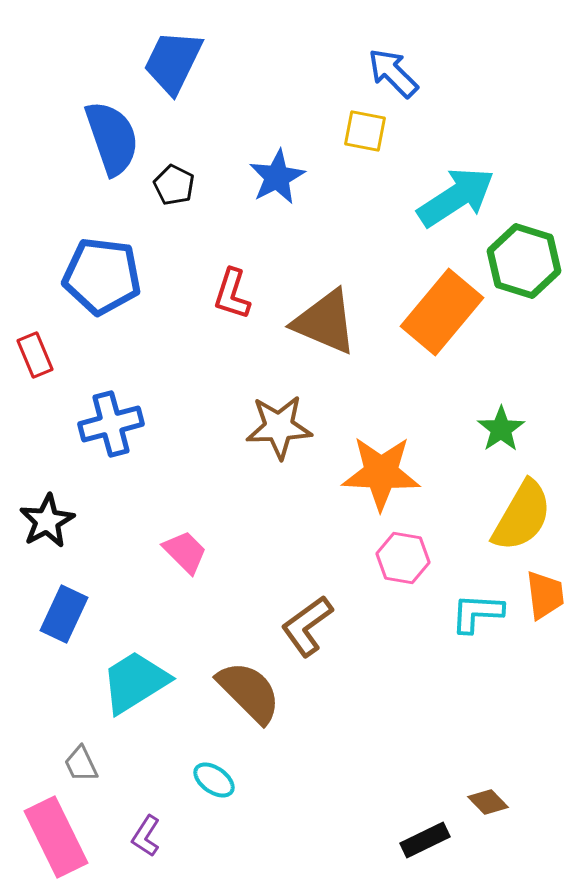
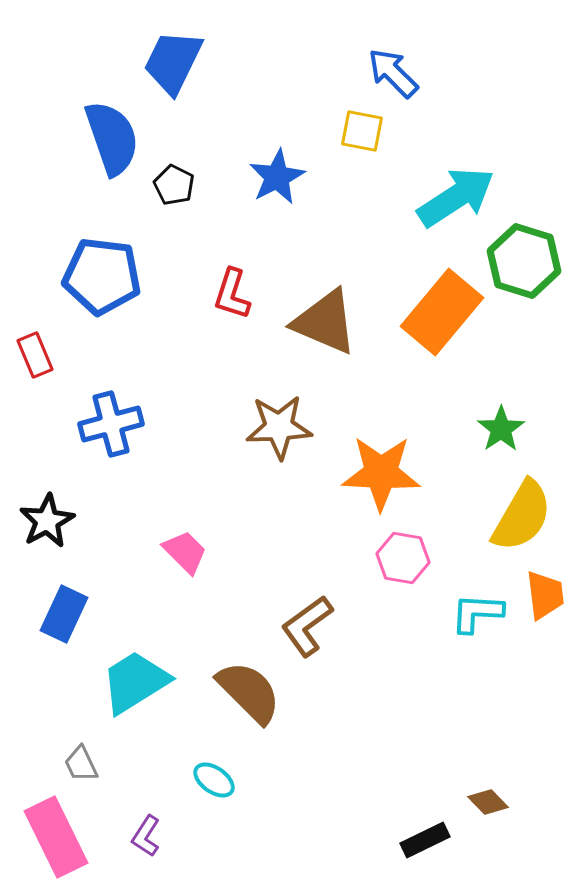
yellow square: moved 3 px left
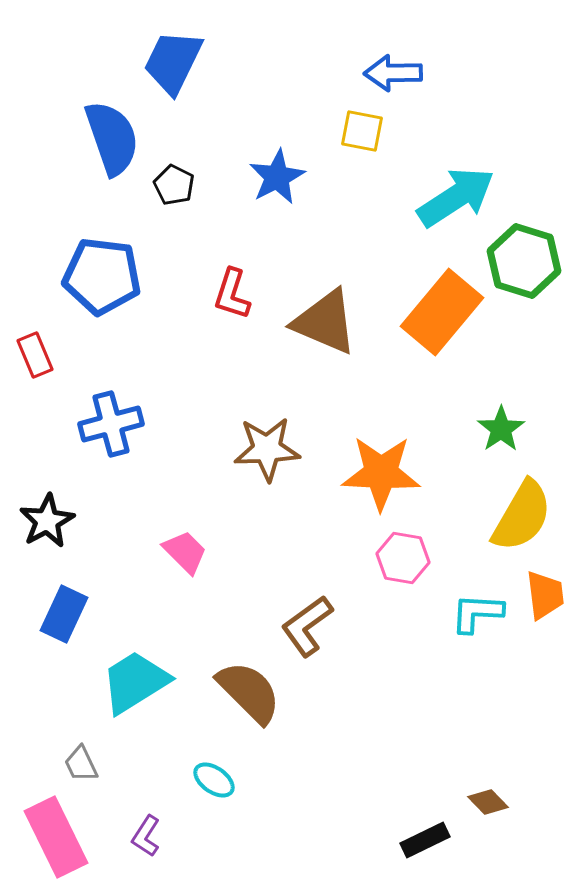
blue arrow: rotated 46 degrees counterclockwise
brown star: moved 12 px left, 22 px down
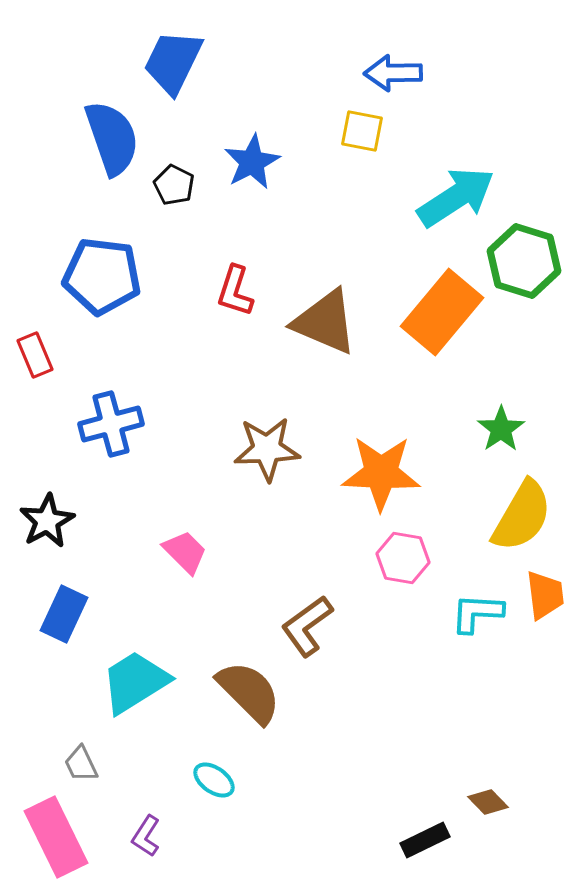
blue star: moved 25 px left, 15 px up
red L-shape: moved 3 px right, 3 px up
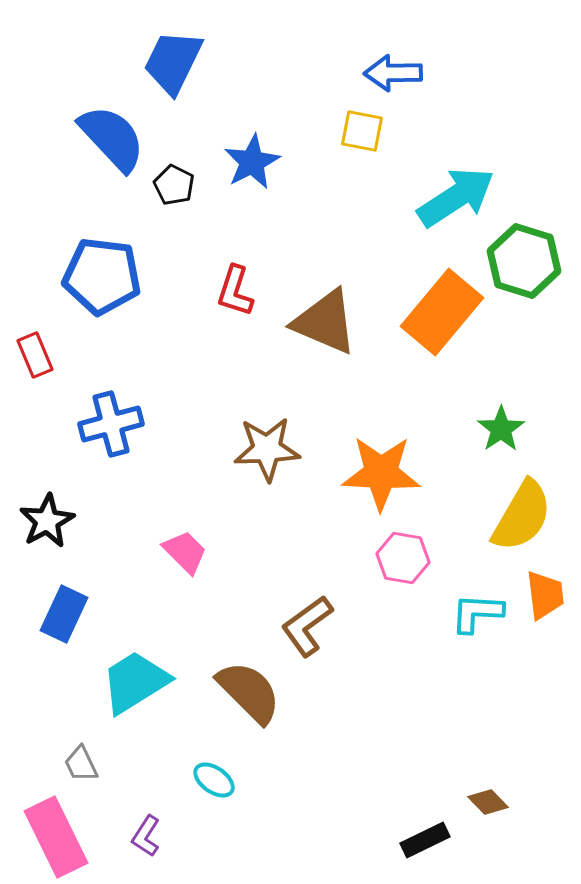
blue semicircle: rotated 24 degrees counterclockwise
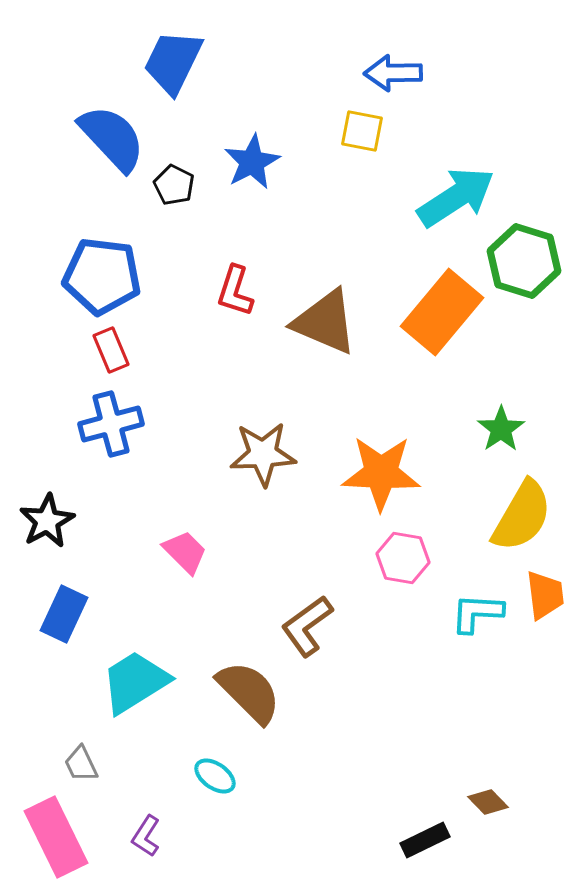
red rectangle: moved 76 px right, 5 px up
brown star: moved 4 px left, 5 px down
cyan ellipse: moved 1 px right, 4 px up
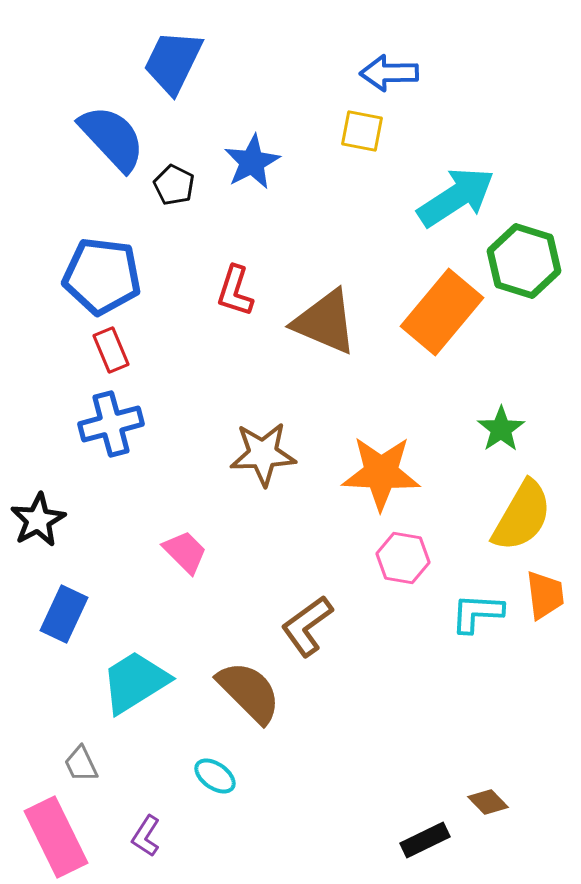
blue arrow: moved 4 px left
black star: moved 9 px left, 1 px up
